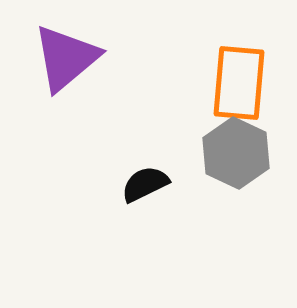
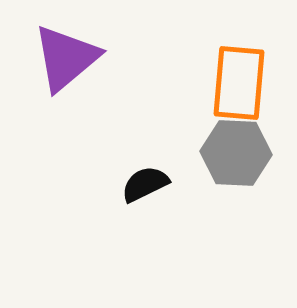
gray hexagon: rotated 22 degrees counterclockwise
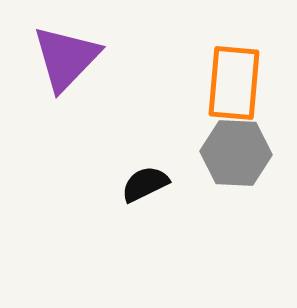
purple triangle: rotated 6 degrees counterclockwise
orange rectangle: moved 5 px left
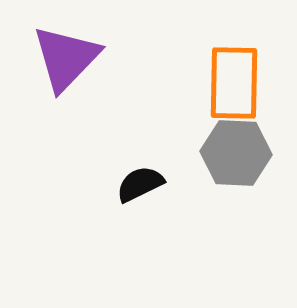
orange rectangle: rotated 4 degrees counterclockwise
black semicircle: moved 5 px left
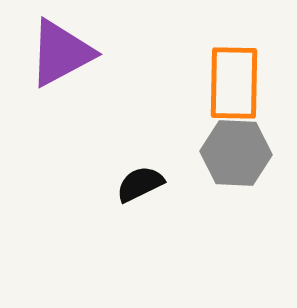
purple triangle: moved 5 px left, 5 px up; rotated 18 degrees clockwise
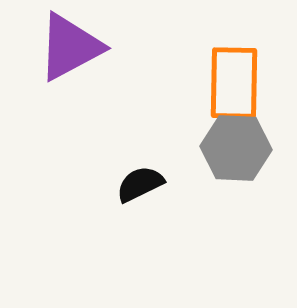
purple triangle: moved 9 px right, 6 px up
gray hexagon: moved 5 px up
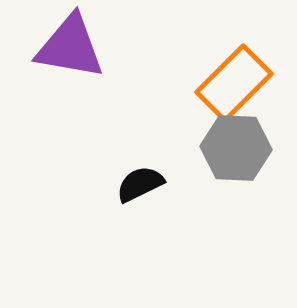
purple triangle: rotated 38 degrees clockwise
orange rectangle: rotated 44 degrees clockwise
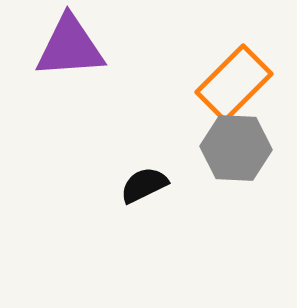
purple triangle: rotated 14 degrees counterclockwise
black semicircle: moved 4 px right, 1 px down
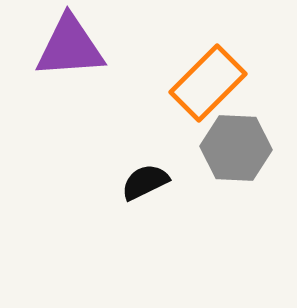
orange rectangle: moved 26 px left
black semicircle: moved 1 px right, 3 px up
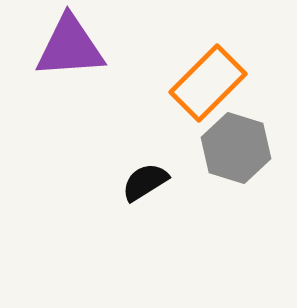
gray hexagon: rotated 14 degrees clockwise
black semicircle: rotated 6 degrees counterclockwise
